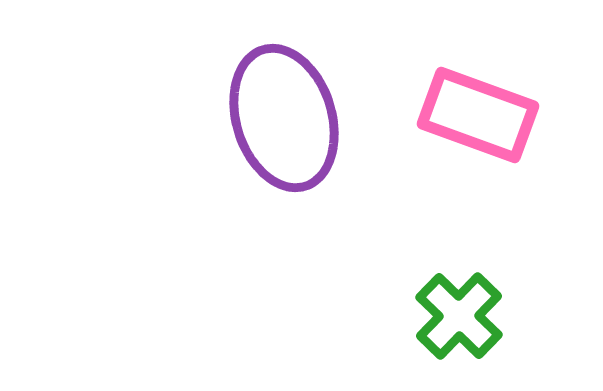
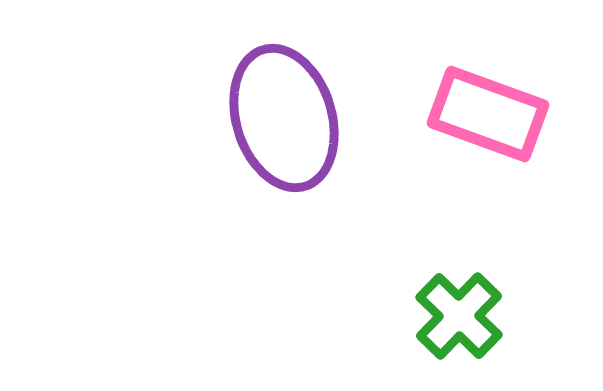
pink rectangle: moved 10 px right, 1 px up
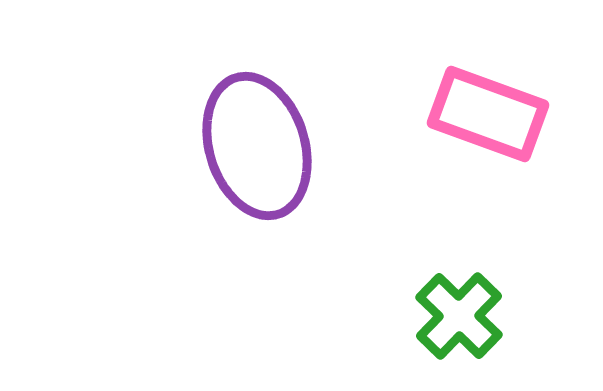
purple ellipse: moved 27 px left, 28 px down
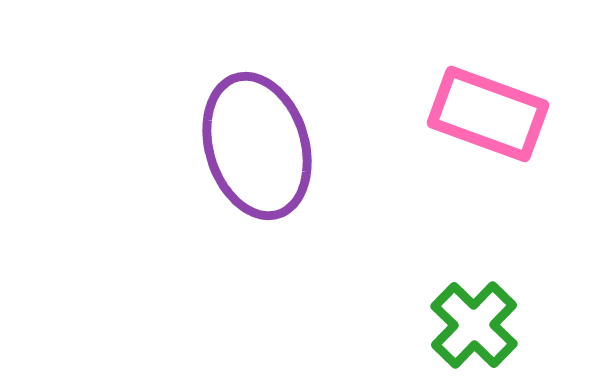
green cross: moved 15 px right, 9 px down
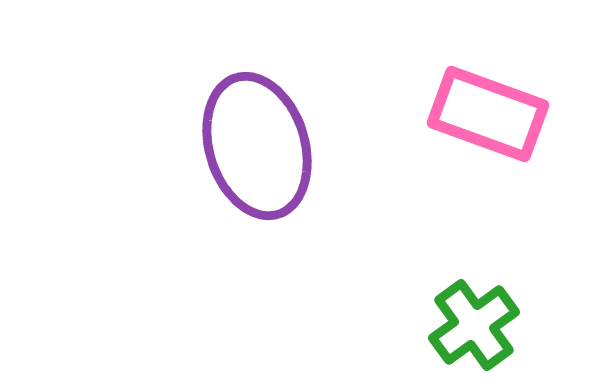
green cross: rotated 10 degrees clockwise
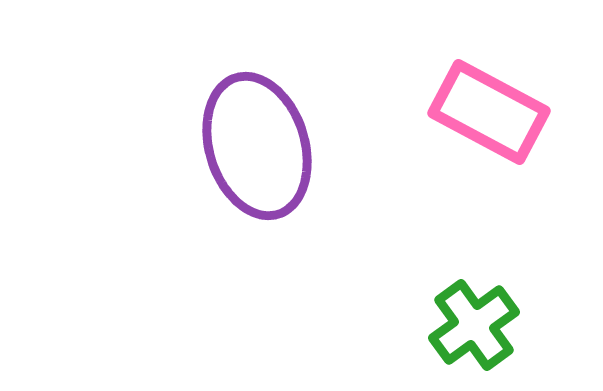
pink rectangle: moved 1 px right, 2 px up; rotated 8 degrees clockwise
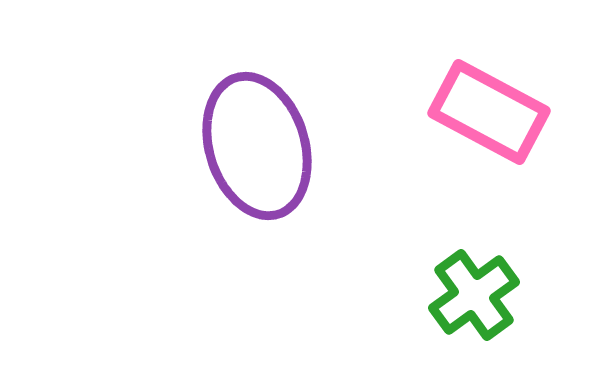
green cross: moved 30 px up
